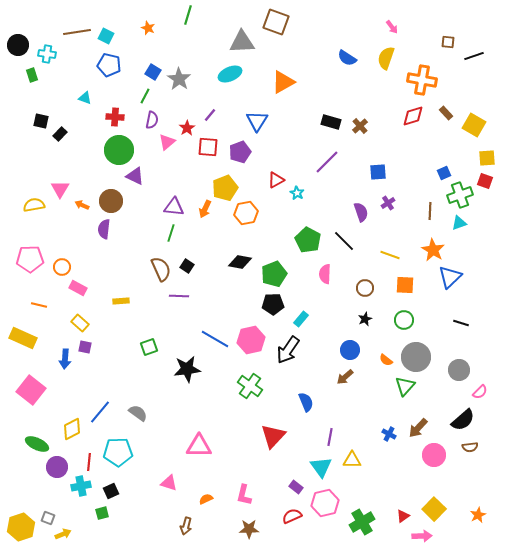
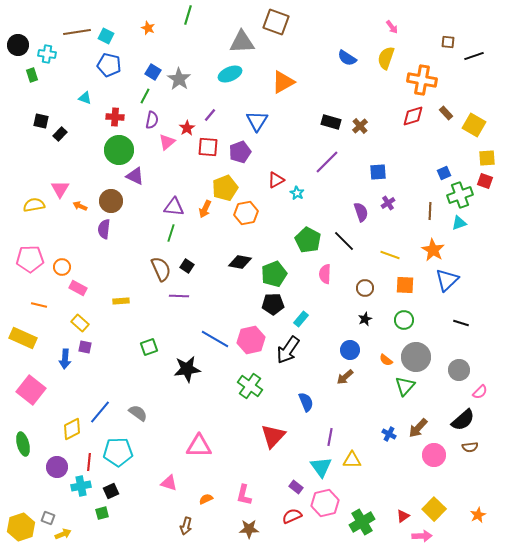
orange arrow at (82, 205): moved 2 px left, 1 px down
blue triangle at (450, 277): moved 3 px left, 3 px down
green ellipse at (37, 444): moved 14 px left; rotated 50 degrees clockwise
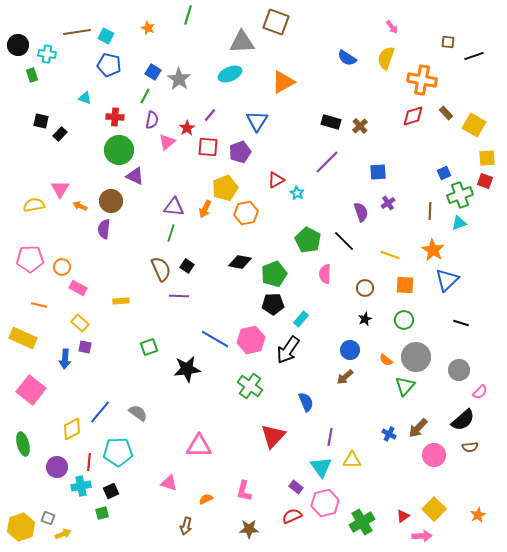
pink L-shape at (244, 495): moved 4 px up
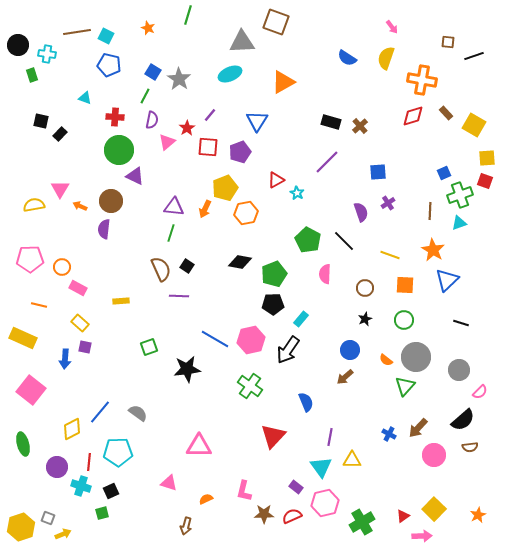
cyan cross at (81, 486): rotated 30 degrees clockwise
brown star at (249, 529): moved 15 px right, 15 px up
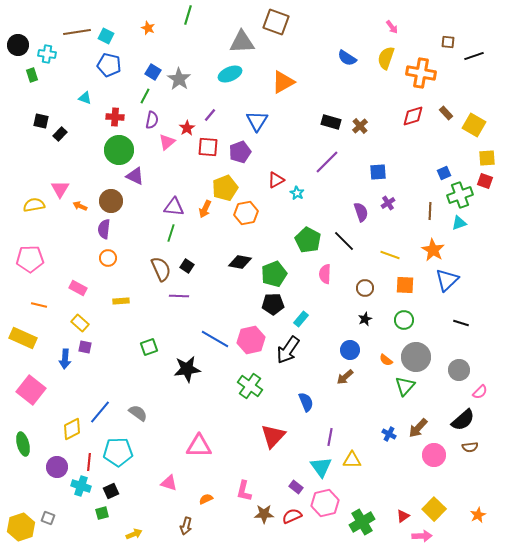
orange cross at (422, 80): moved 1 px left, 7 px up
orange circle at (62, 267): moved 46 px right, 9 px up
yellow arrow at (63, 534): moved 71 px right
